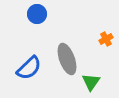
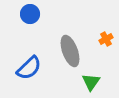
blue circle: moved 7 px left
gray ellipse: moved 3 px right, 8 px up
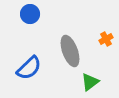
green triangle: moved 1 px left; rotated 18 degrees clockwise
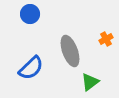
blue semicircle: moved 2 px right
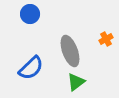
green triangle: moved 14 px left
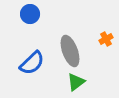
blue semicircle: moved 1 px right, 5 px up
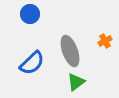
orange cross: moved 1 px left, 2 px down
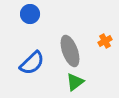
green triangle: moved 1 px left
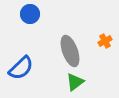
blue semicircle: moved 11 px left, 5 px down
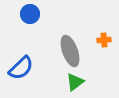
orange cross: moved 1 px left, 1 px up; rotated 24 degrees clockwise
